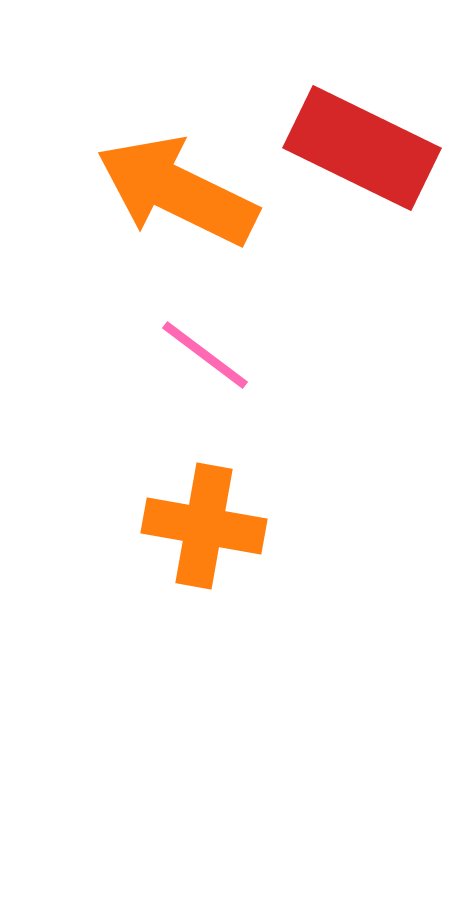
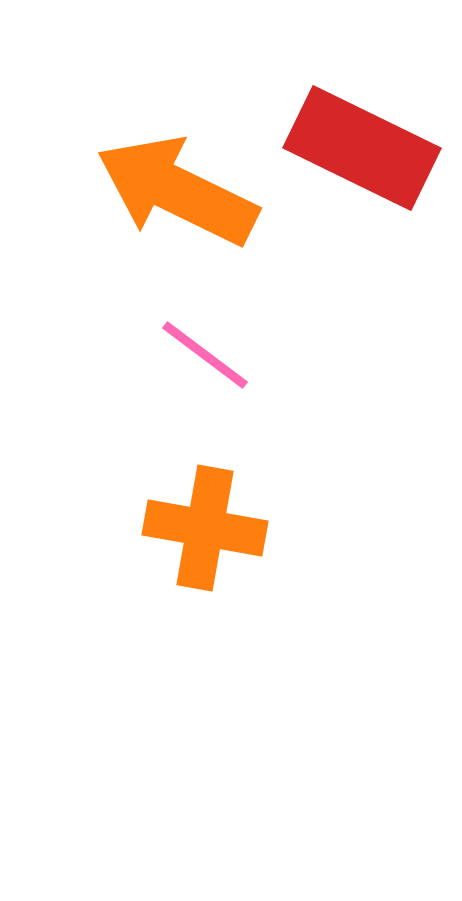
orange cross: moved 1 px right, 2 px down
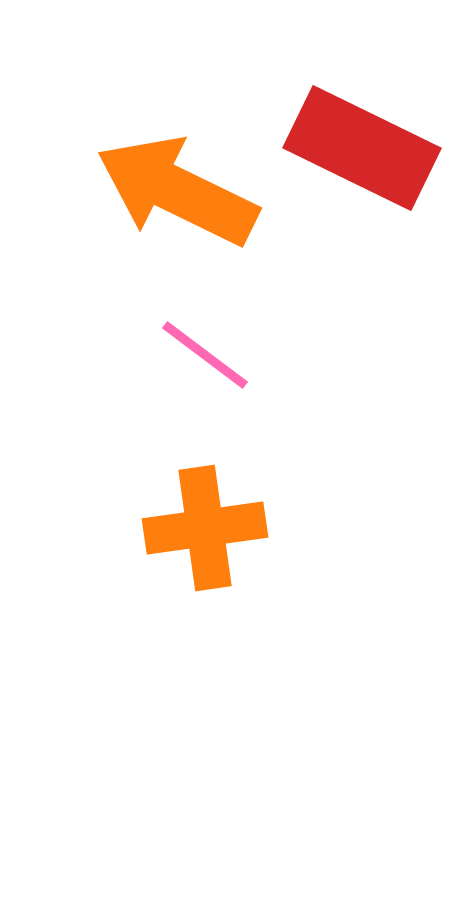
orange cross: rotated 18 degrees counterclockwise
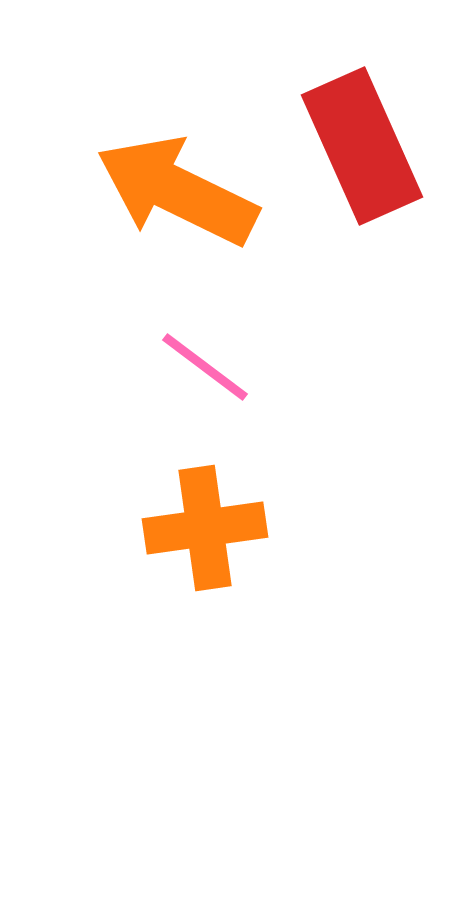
red rectangle: moved 2 px up; rotated 40 degrees clockwise
pink line: moved 12 px down
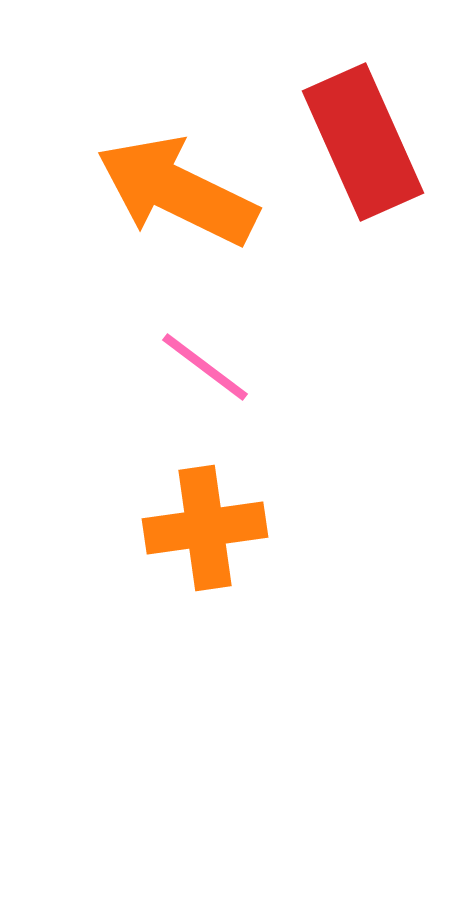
red rectangle: moved 1 px right, 4 px up
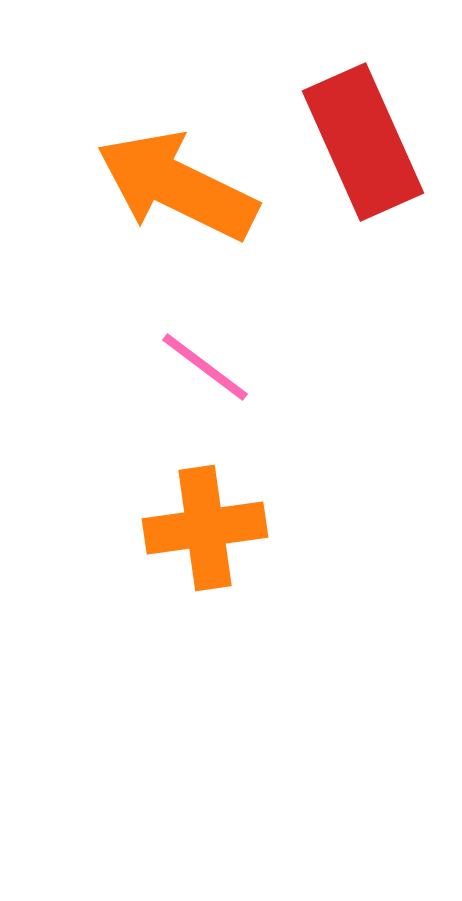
orange arrow: moved 5 px up
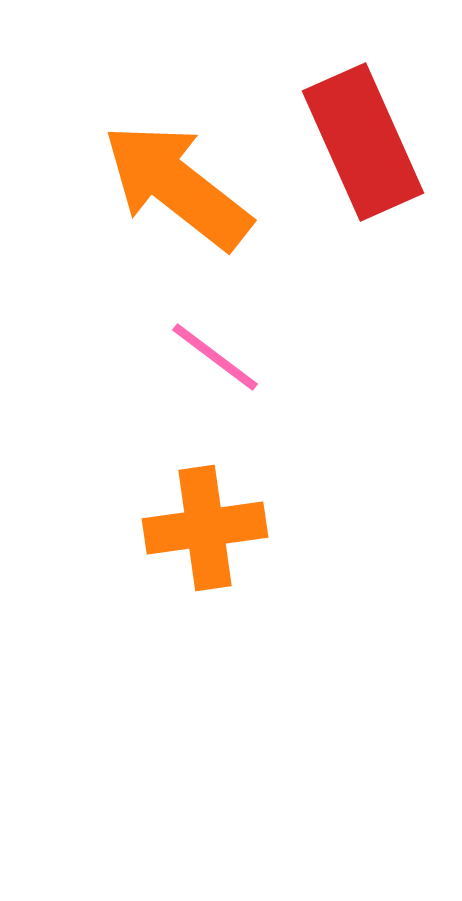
orange arrow: rotated 12 degrees clockwise
pink line: moved 10 px right, 10 px up
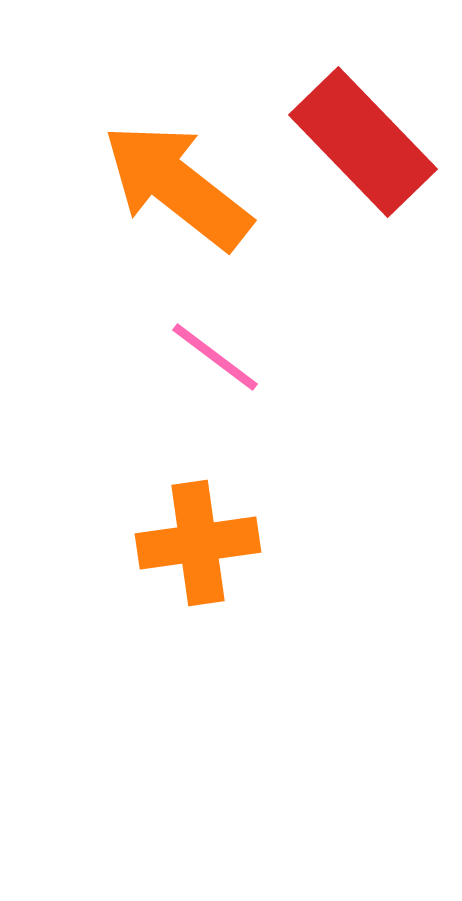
red rectangle: rotated 20 degrees counterclockwise
orange cross: moved 7 px left, 15 px down
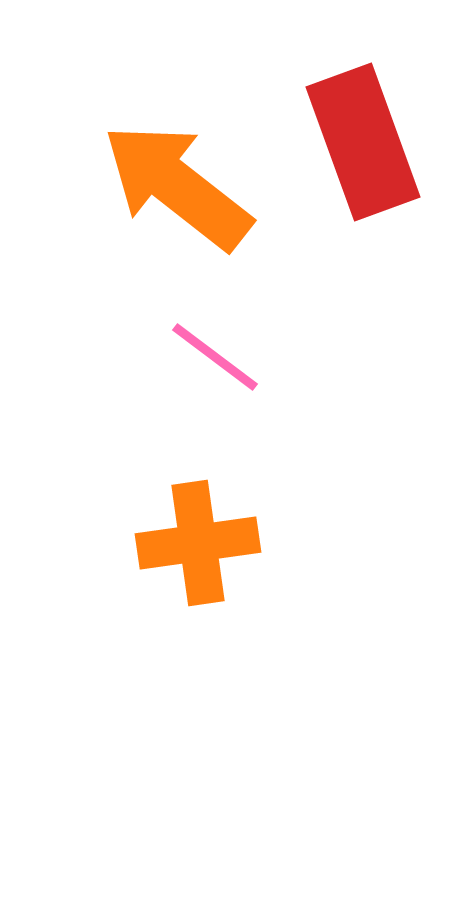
red rectangle: rotated 24 degrees clockwise
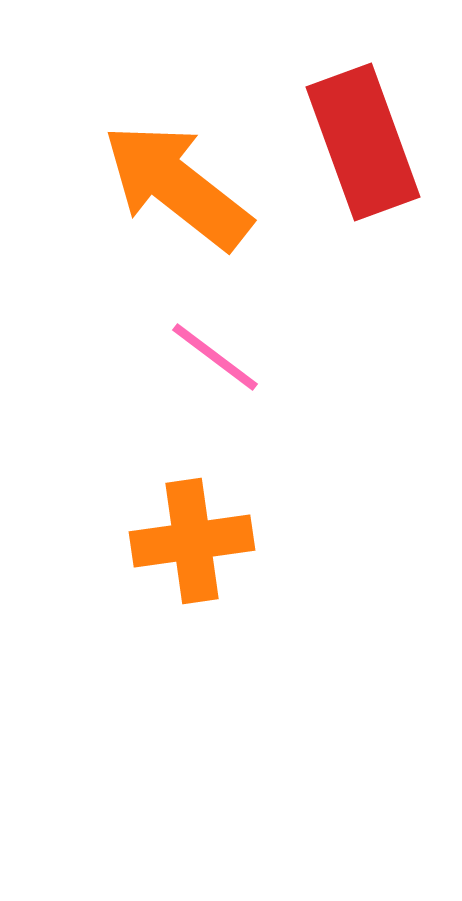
orange cross: moved 6 px left, 2 px up
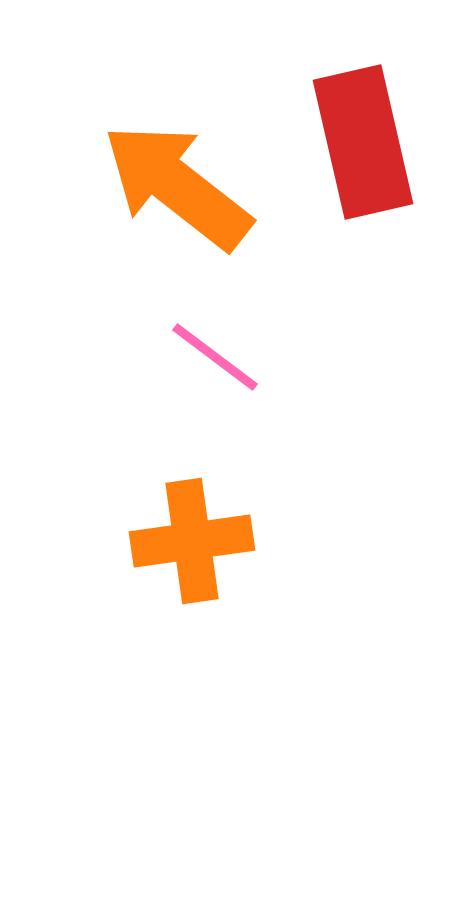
red rectangle: rotated 7 degrees clockwise
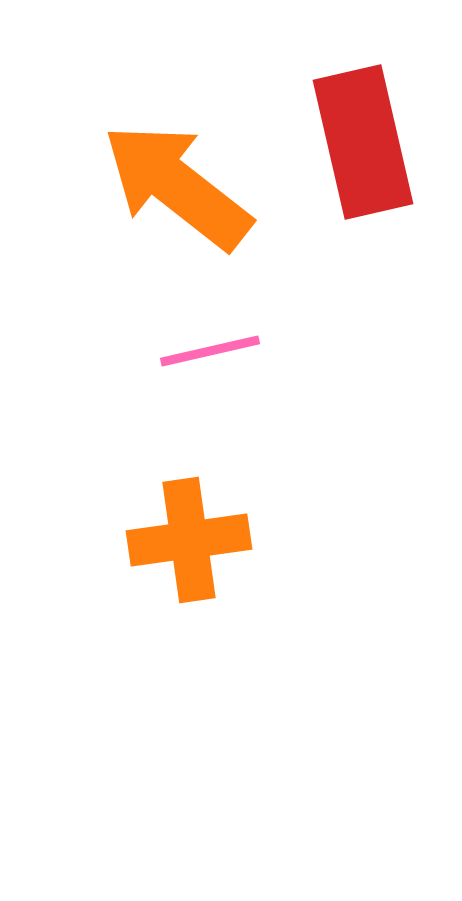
pink line: moved 5 px left, 6 px up; rotated 50 degrees counterclockwise
orange cross: moved 3 px left, 1 px up
